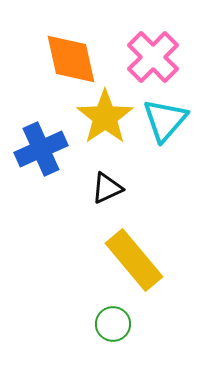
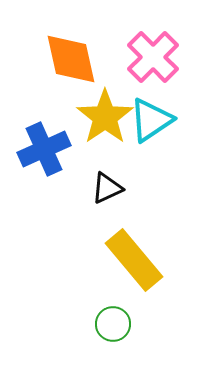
cyan triangle: moved 14 px left; rotated 15 degrees clockwise
blue cross: moved 3 px right
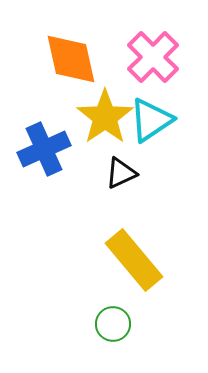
black triangle: moved 14 px right, 15 px up
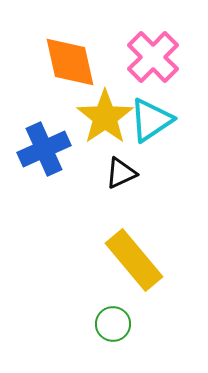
orange diamond: moved 1 px left, 3 px down
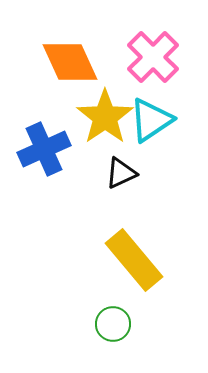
orange diamond: rotated 12 degrees counterclockwise
